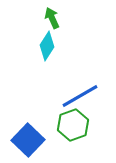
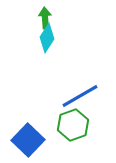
green arrow: moved 7 px left; rotated 20 degrees clockwise
cyan diamond: moved 8 px up
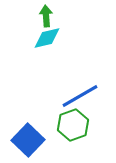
green arrow: moved 1 px right, 2 px up
cyan diamond: rotated 44 degrees clockwise
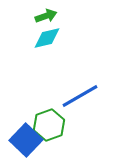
green arrow: rotated 75 degrees clockwise
green hexagon: moved 24 px left
blue square: moved 2 px left
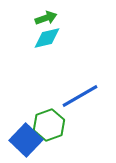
green arrow: moved 2 px down
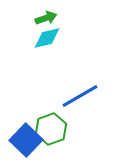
green hexagon: moved 2 px right, 4 px down
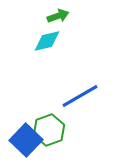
green arrow: moved 12 px right, 2 px up
cyan diamond: moved 3 px down
green hexagon: moved 2 px left, 1 px down
